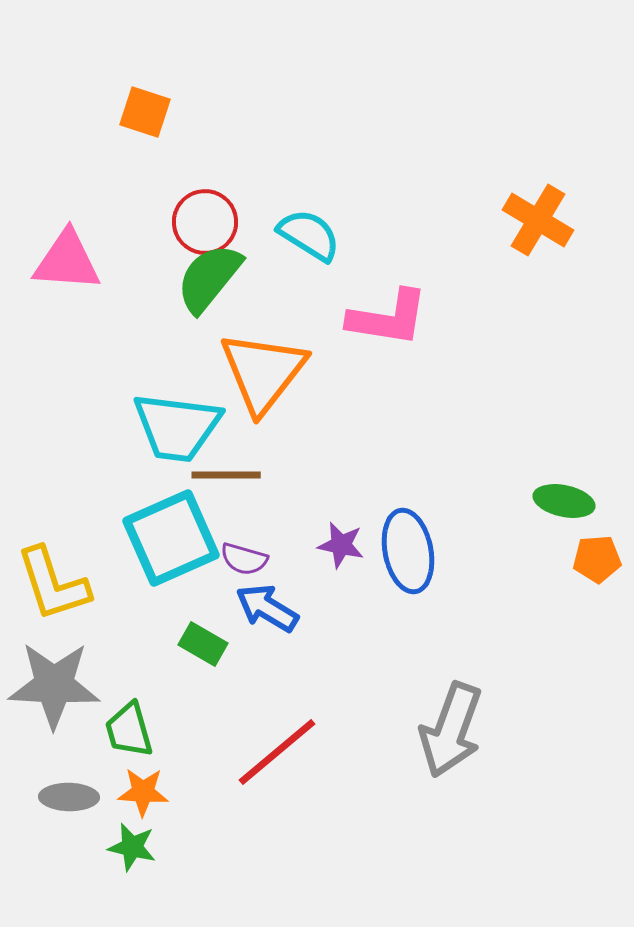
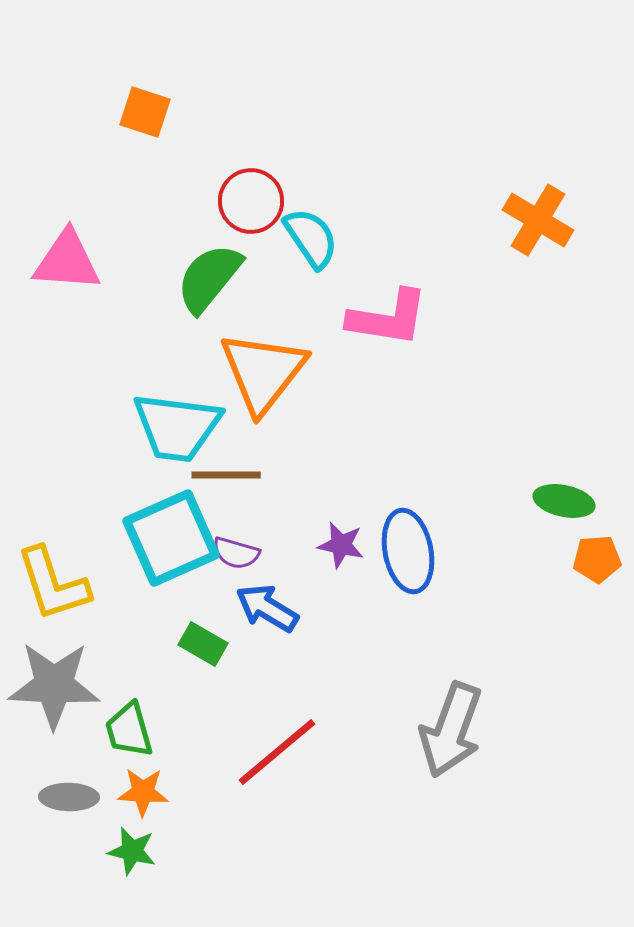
red circle: moved 46 px right, 21 px up
cyan semicircle: moved 2 px right, 3 px down; rotated 24 degrees clockwise
purple semicircle: moved 8 px left, 6 px up
green star: moved 4 px down
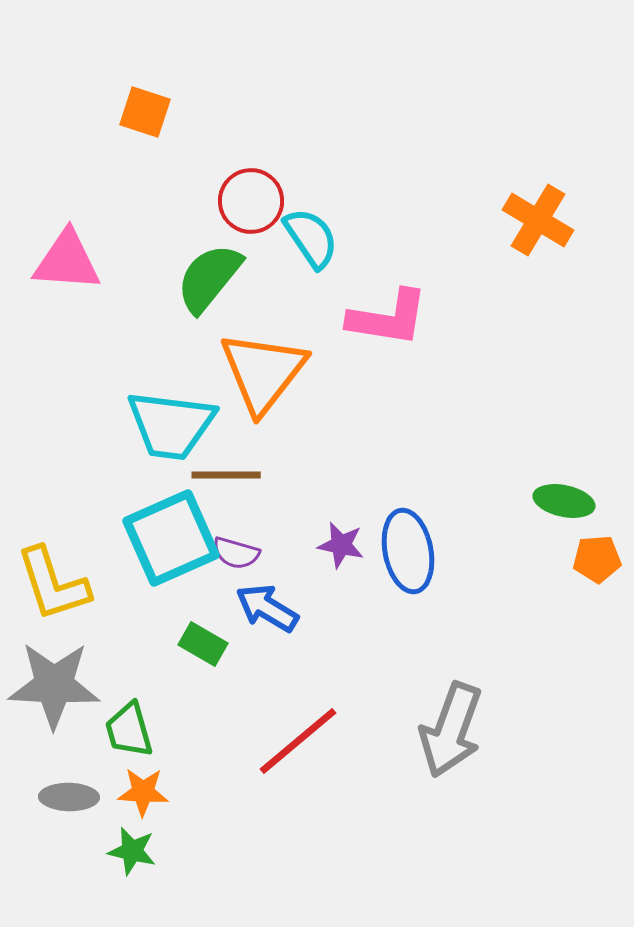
cyan trapezoid: moved 6 px left, 2 px up
red line: moved 21 px right, 11 px up
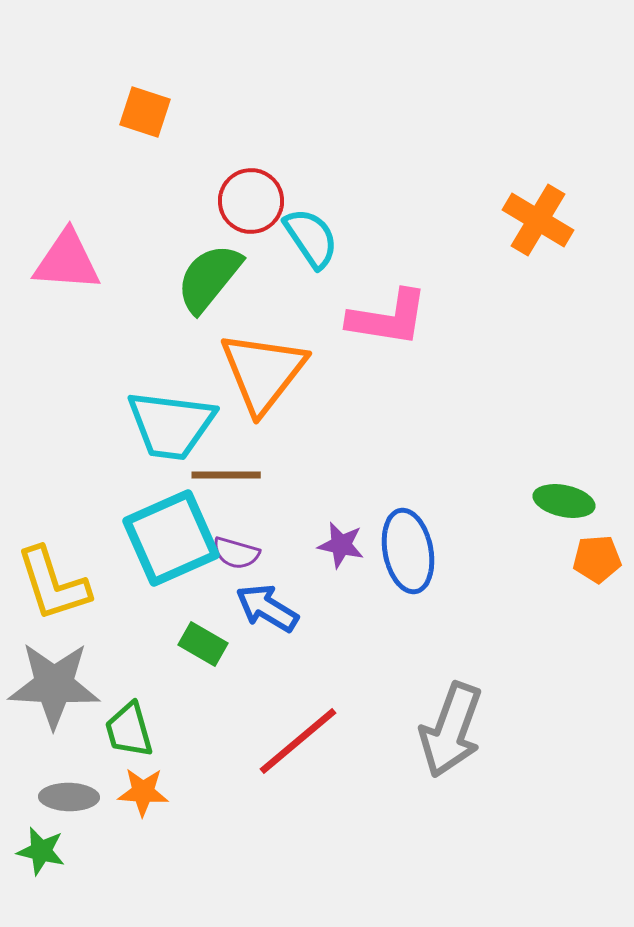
green star: moved 91 px left
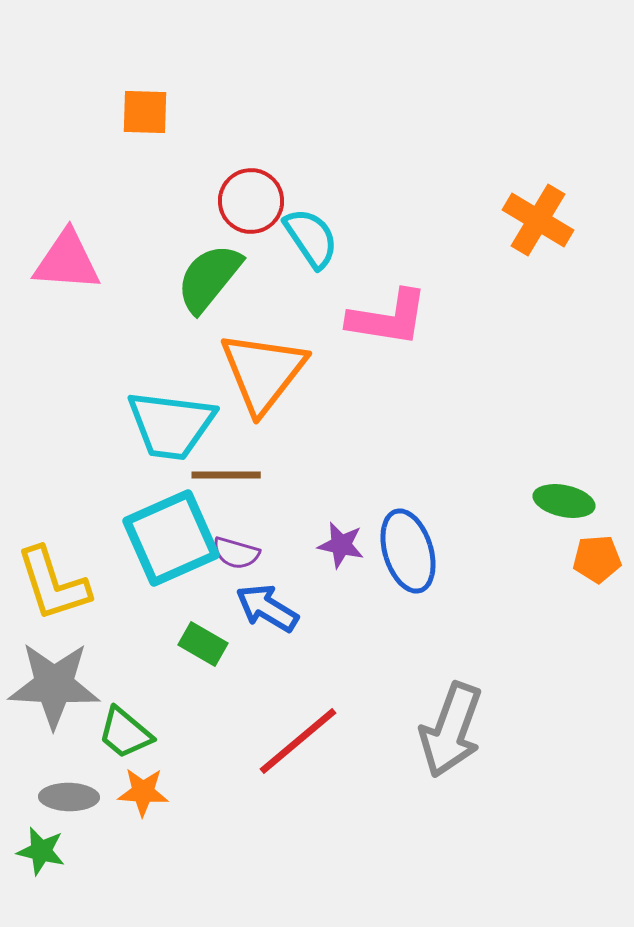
orange square: rotated 16 degrees counterclockwise
blue ellipse: rotated 6 degrees counterclockwise
green trapezoid: moved 4 px left, 3 px down; rotated 34 degrees counterclockwise
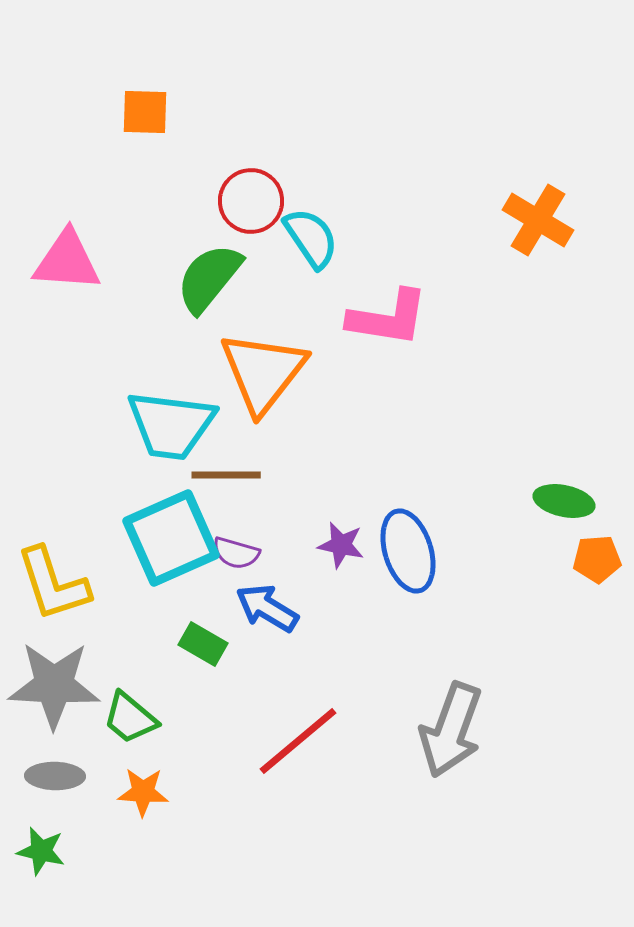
green trapezoid: moved 5 px right, 15 px up
gray ellipse: moved 14 px left, 21 px up
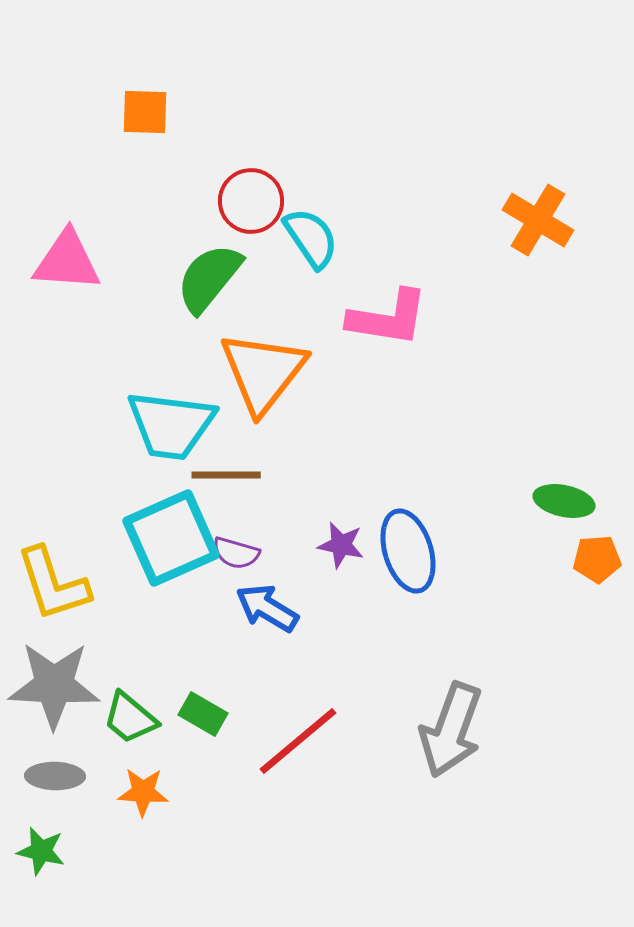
green rectangle: moved 70 px down
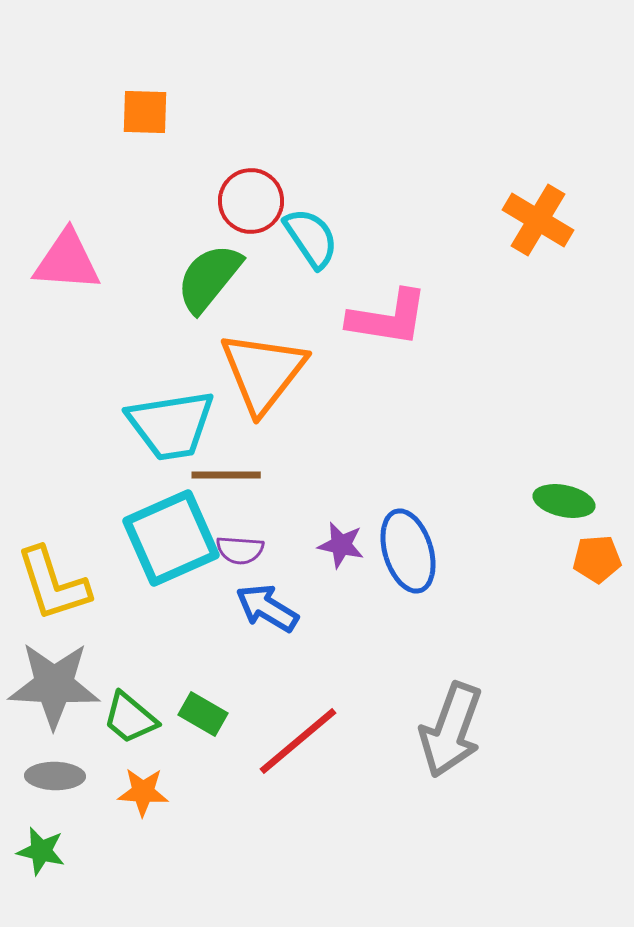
cyan trapezoid: rotated 16 degrees counterclockwise
purple semicircle: moved 4 px right, 3 px up; rotated 12 degrees counterclockwise
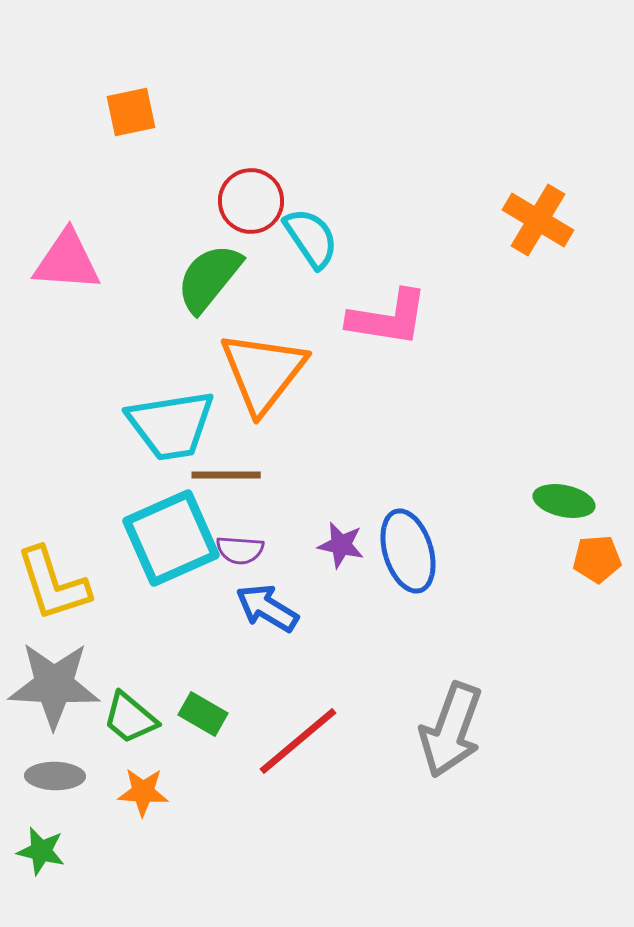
orange square: moved 14 px left; rotated 14 degrees counterclockwise
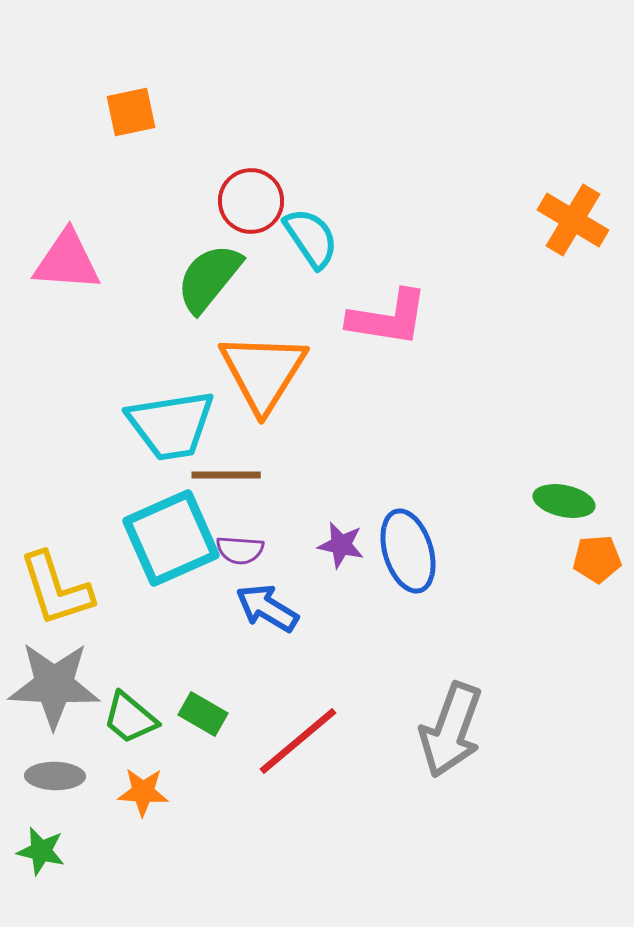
orange cross: moved 35 px right
orange triangle: rotated 6 degrees counterclockwise
yellow L-shape: moved 3 px right, 5 px down
